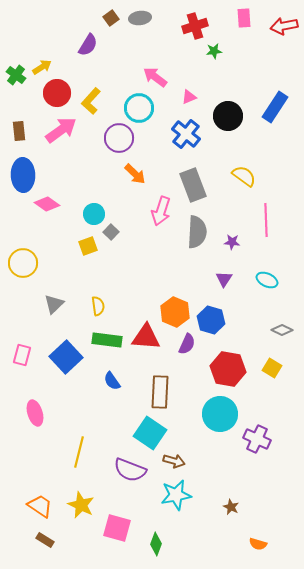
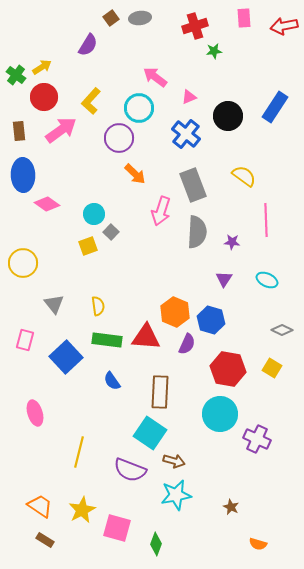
red circle at (57, 93): moved 13 px left, 4 px down
gray triangle at (54, 304): rotated 25 degrees counterclockwise
pink rectangle at (22, 355): moved 3 px right, 15 px up
yellow star at (81, 505): moved 1 px right, 5 px down; rotated 20 degrees clockwise
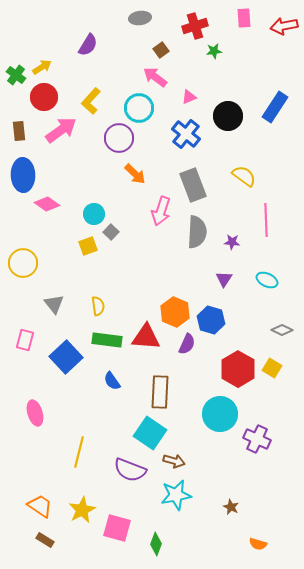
brown square at (111, 18): moved 50 px right, 32 px down
red hexagon at (228, 369): moved 10 px right; rotated 20 degrees clockwise
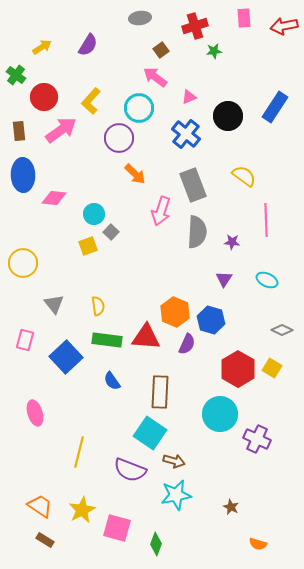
yellow arrow at (42, 67): moved 20 px up
pink diamond at (47, 204): moved 7 px right, 6 px up; rotated 30 degrees counterclockwise
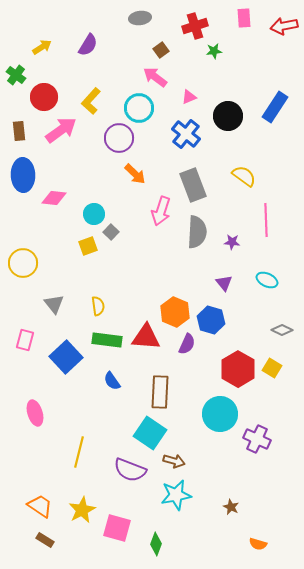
purple triangle at (224, 279): moved 4 px down; rotated 12 degrees counterclockwise
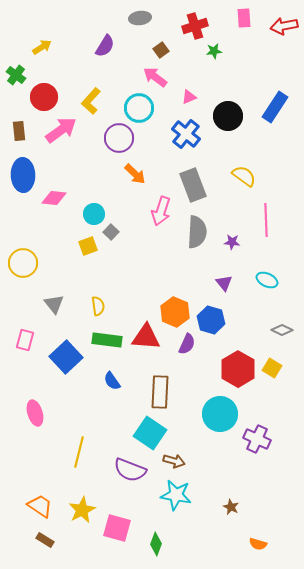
purple semicircle at (88, 45): moved 17 px right, 1 px down
cyan star at (176, 495): rotated 20 degrees clockwise
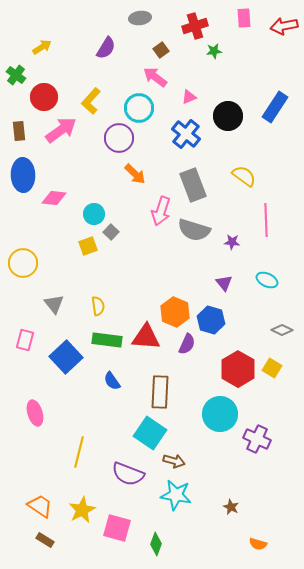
purple semicircle at (105, 46): moved 1 px right, 2 px down
gray semicircle at (197, 232): moved 3 px left, 2 px up; rotated 104 degrees clockwise
purple semicircle at (130, 470): moved 2 px left, 4 px down
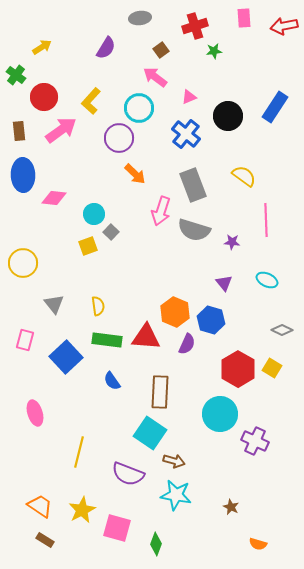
purple cross at (257, 439): moved 2 px left, 2 px down
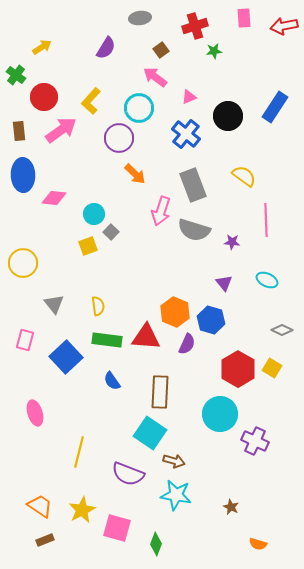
brown rectangle at (45, 540): rotated 54 degrees counterclockwise
